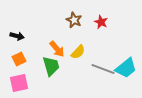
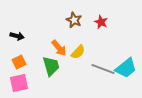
orange arrow: moved 2 px right, 1 px up
orange square: moved 3 px down
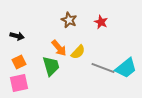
brown star: moved 5 px left
gray line: moved 1 px up
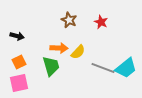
orange arrow: rotated 48 degrees counterclockwise
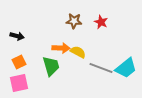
brown star: moved 5 px right, 1 px down; rotated 21 degrees counterclockwise
orange arrow: moved 2 px right
yellow semicircle: rotated 105 degrees counterclockwise
gray line: moved 2 px left
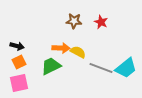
black arrow: moved 10 px down
green trapezoid: rotated 100 degrees counterclockwise
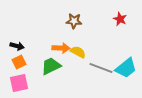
red star: moved 19 px right, 3 px up
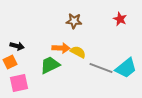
orange square: moved 9 px left
green trapezoid: moved 1 px left, 1 px up
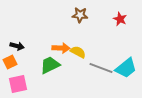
brown star: moved 6 px right, 6 px up
pink square: moved 1 px left, 1 px down
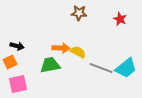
brown star: moved 1 px left, 2 px up
green trapezoid: rotated 15 degrees clockwise
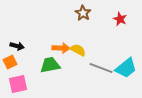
brown star: moved 4 px right; rotated 28 degrees clockwise
yellow semicircle: moved 2 px up
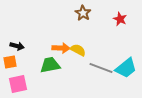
orange square: rotated 16 degrees clockwise
